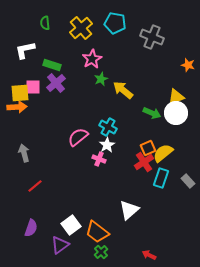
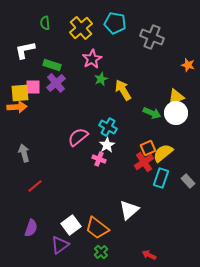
yellow arrow: rotated 20 degrees clockwise
orange trapezoid: moved 4 px up
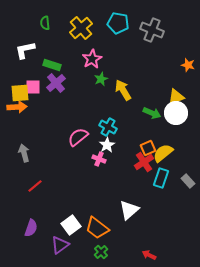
cyan pentagon: moved 3 px right
gray cross: moved 7 px up
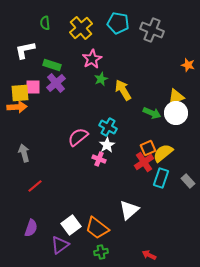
green cross: rotated 32 degrees clockwise
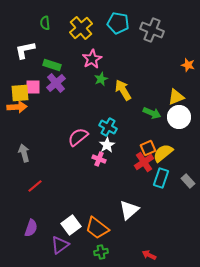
white circle: moved 3 px right, 4 px down
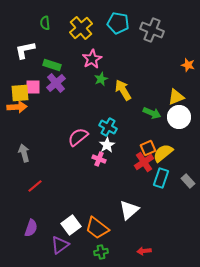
red arrow: moved 5 px left, 4 px up; rotated 32 degrees counterclockwise
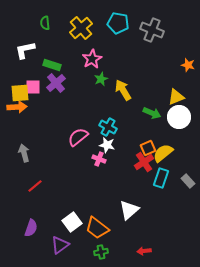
white star: rotated 28 degrees counterclockwise
white square: moved 1 px right, 3 px up
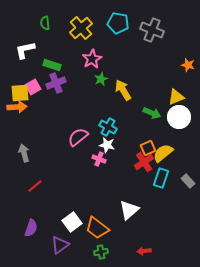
purple cross: rotated 18 degrees clockwise
pink square: rotated 28 degrees counterclockwise
